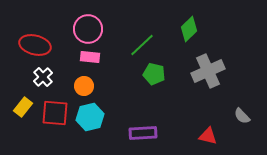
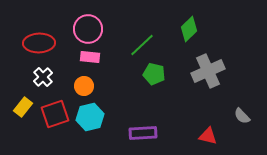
red ellipse: moved 4 px right, 2 px up; rotated 16 degrees counterclockwise
red square: moved 1 px down; rotated 24 degrees counterclockwise
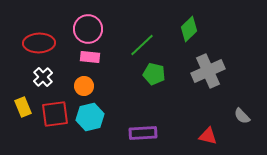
yellow rectangle: rotated 60 degrees counterclockwise
red square: rotated 12 degrees clockwise
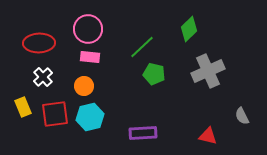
green line: moved 2 px down
gray semicircle: rotated 18 degrees clockwise
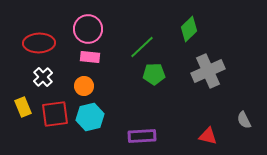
green pentagon: rotated 15 degrees counterclockwise
gray semicircle: moved 2 px right, 4 px down
purple rectangle: moved 1 px left, 3 px down
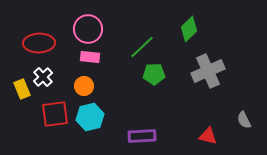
yellow rectangle: moved 1 px left, 18 px up
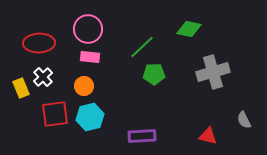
green diamond: rotated 55 degrees clockwise
gray cross: moved 5 px right, 1 px down; rotated 8 degrees clockwise
yellow rectangle: moved 1 px left, 1 px up
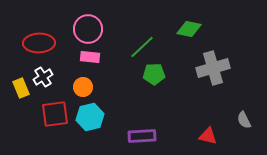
gray cross: moved 4 px up
white cross: rotated 12 degrees clockwise
orange circle: moved 1 px left, 1 px down
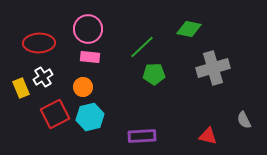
red square: rotated 20 degrees counterclockwise
